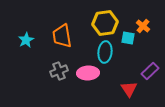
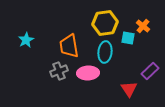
orange trapezoid: moved 7 px right, 10 px down
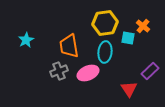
pink ellipse: rotated 20 degrees counterclockwise
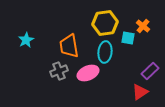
red triangle: moved 11 px right, 3 px down; rotated 30 degrees clockwise
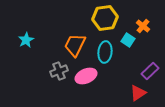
yellow hexagon: moved 5 px up
cyan square: moved 2 px down; rotated 24 degrees clockwise
orange trapezoid: moved 6 px right, 1 px up; rotated 35 degrees clockwise
pink ellipse: moved 2 px left, 3 px down
red triangle: moved 2 px left, 1 px down
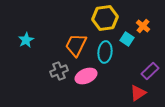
cyan square: moved 1 px left, 1 px up
orange trapezoid: moved 1 px right
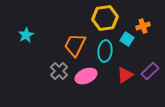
orange cross: rotated 32 degrees clockwise
cyan star: moved 5 px up
orange trapezoid: moved 1 px left
cyan ellipse: moved 1 px up
gray cross: rotated 24 degrees counterclockwise
red triangle: moved 13 px left, 18 px up
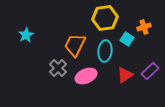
orange cross: moved 1 px right, 1 px down
gray cross: moved 1 px left, 3 px up
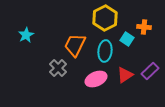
yellow hexagon: rotated 20 degrees counterclockwise
orange cross: rotated 24 degrees clockwise
pink ellipse: moved 10 px right, 3 px down
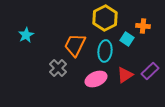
orange cross: moved 1 px left, 1 px up
